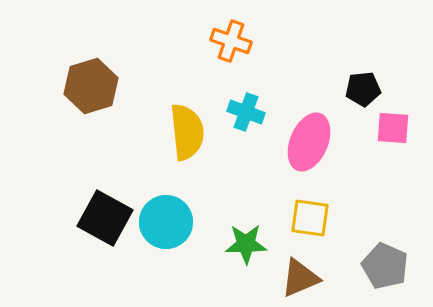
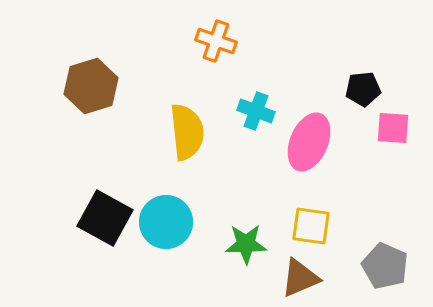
orange cross: moved 15 px left
cyan cross: moved 10 px right, 1 px up
yellow square: moved 1 px right, 8 px down
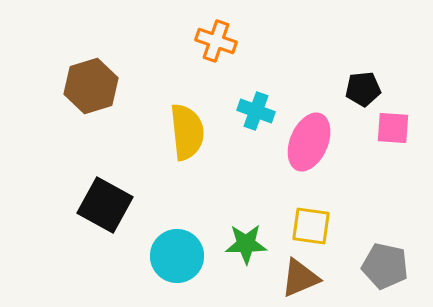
black square: moved 13 px up
cyan circle: moved 11 px right, 34 px down
gray pentagon: rotated 12 degrees counterclockwise
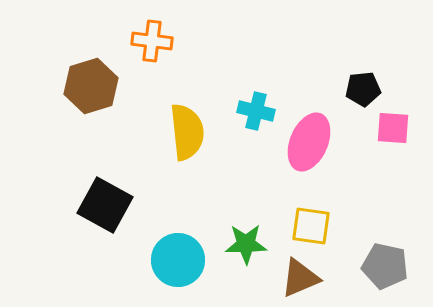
orange cross: moved 64 px left; rotated 12 degrees counterclockwise
cyan cross: rotated 6 degrees counterclockwise
cyan circle: moved 1 px right, 4 px down
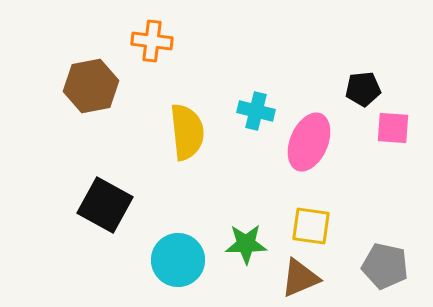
brown hexagon: rotated 6 degrees clockwise
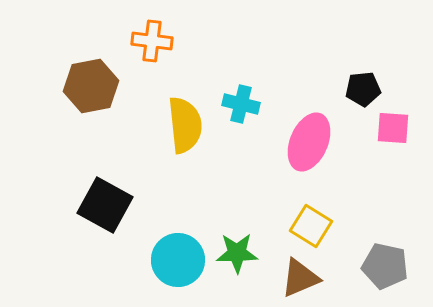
cyan cross: moved 15 px left, 7 px up
yellow semicircle: moved 2 px left, 7 px up
yellow square: rotated 24 degrees clockwise
green star: moved 9 px left, 9 px down
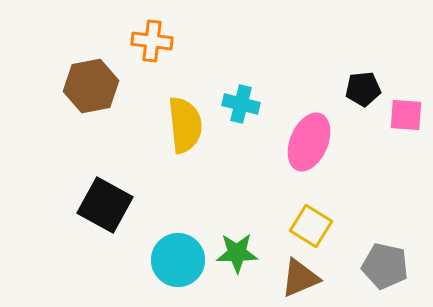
pink square: moved 13 px right, 13 px up
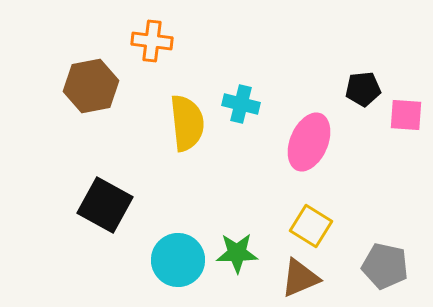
yellow semicircle: moved 2 px right, 2 px up
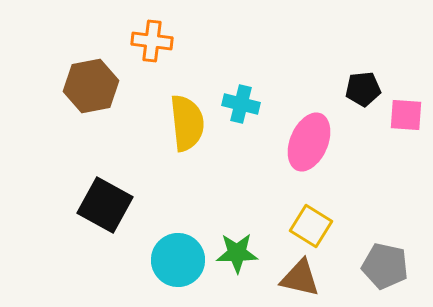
brown triangle: rotated 36 degrees clockwise
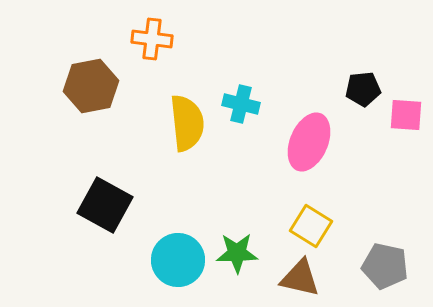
orange cross: moved 2 px up
